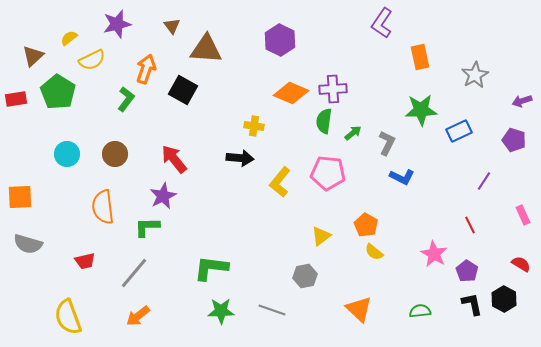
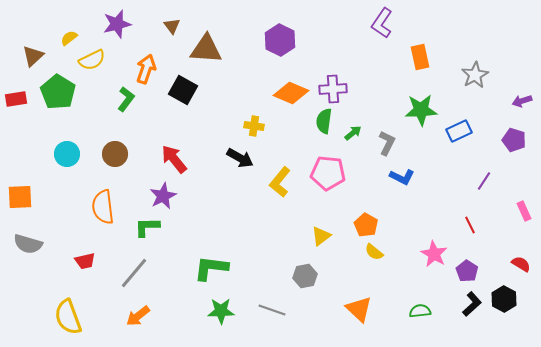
black arrow at (240, 158): rotated 24 degrees clockwise
pink rectangle at (523, 215): moved 1 px right, 4 px up
black L-shape at (472, 304): rotated 60 degrees clockwise
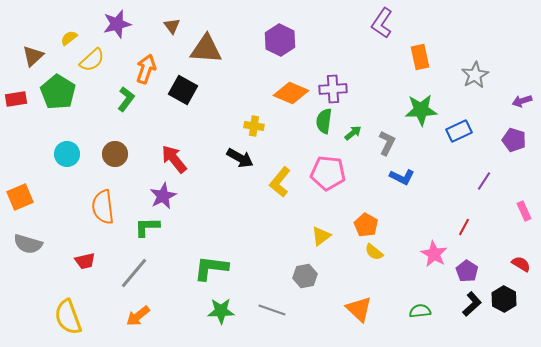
yellow semicircle at (92, 60): rotated 16 degrees counterclockwise
orange square at (20, 197): rotated 20 degrees counterclockwise
red line at (470, 225): moved 6 px left, 2 px down; rotated 54 degrees clockwise
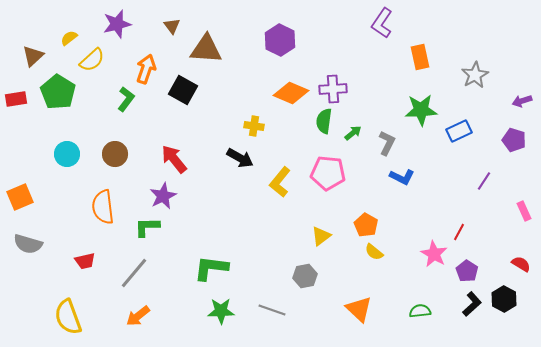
red line at (464, 227): moved 5 px left, 5 px down
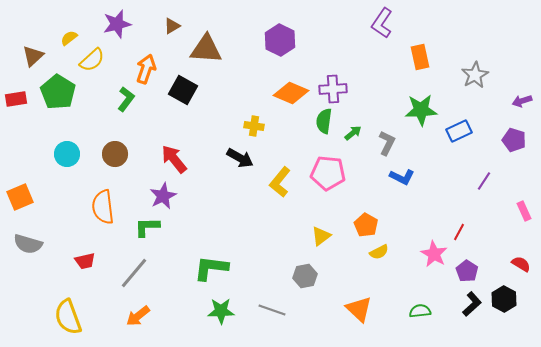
brown triangle at (172, 26): rotated 36 degrees clockwise
yellow semicircle at (374, 252): moved 5 px right; rotated 66 degrees counterclockwise
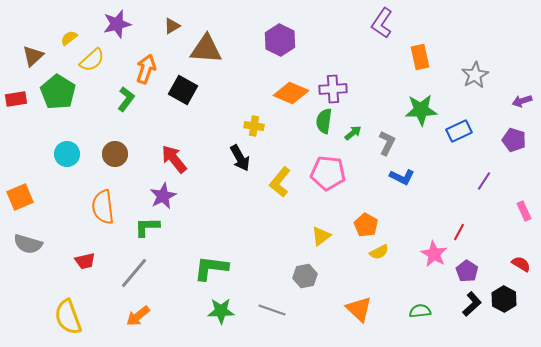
black arrow at (240, 158): rotated 32 degrees clockwise
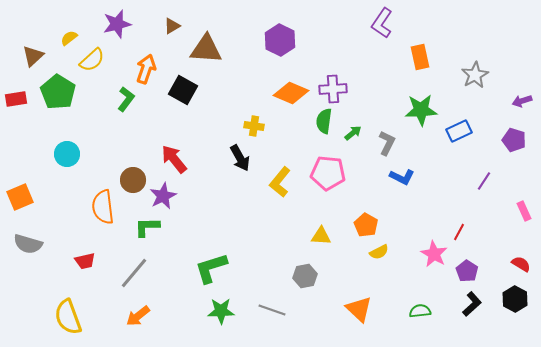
brown circle at (115, 154): moved 18 px right, 26 px down
yellow triangle at (321, 236): rotated 40 degrees clockwise
green L-shape at (211, 268): rotated 24 degrees counterclockwise
black hexagon at (504, 299): moved 11 px right
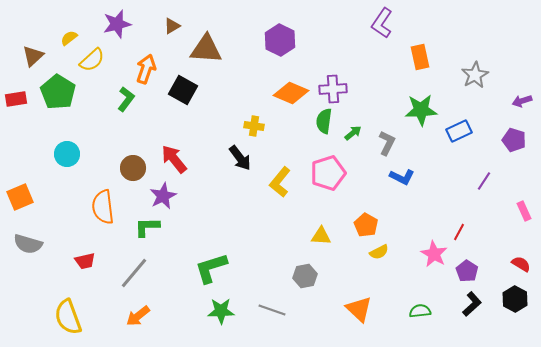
black arrow at (240, 158): rotated 8 degrees counterclockwise
pink pentagon at (328, 173): rotated 24 degrees counterclockwise
brown circle at (133, 180): moved 12 px up
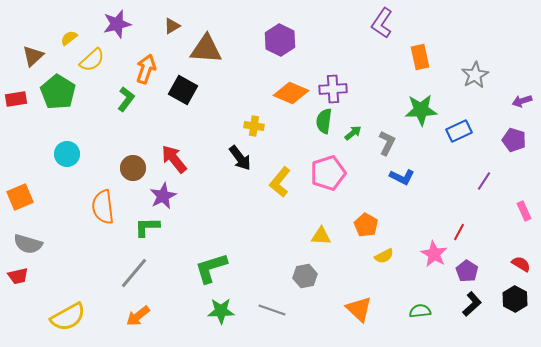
yellow semicircle at (379, 252): moved 5 px right, 4 px down
red trapezoid at (85, 261): moved 67 px left, 15 px down
yellow semicircle at (68, 317): rotated 99 degrees counterclockwise
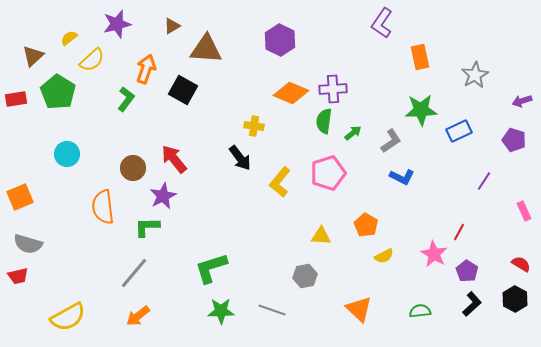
gray L-shape at (387, 143): moved 4 px right, 2 px up; rotated 30 degrees clockwise
